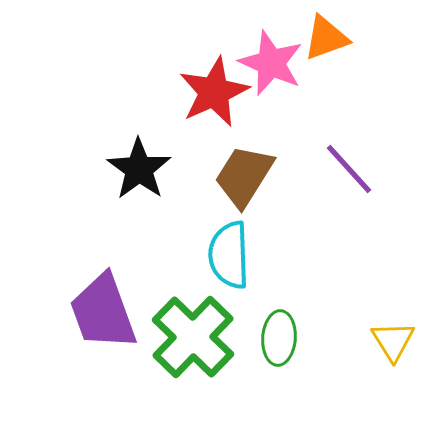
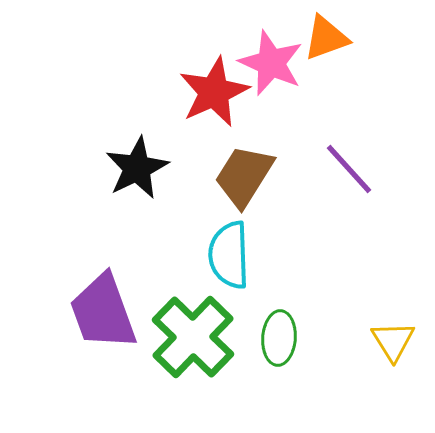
black star: moved 2 px left, 1 px up; rotated 10 degrees clockwise
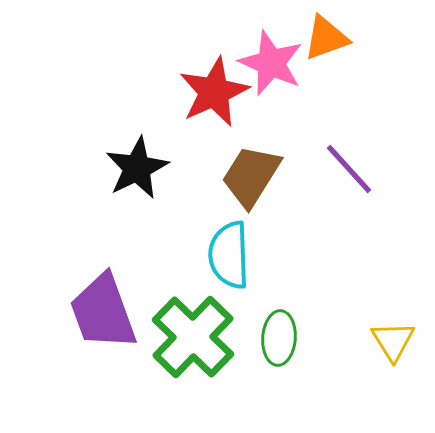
brown trapezoid: moved 7 px right
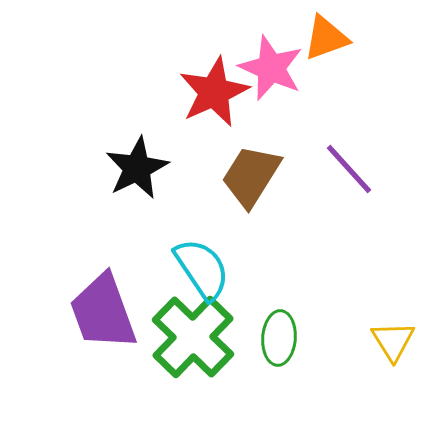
pink star: moved 5 px down
cyan semicircle: moved 27 px left, 14 px down; rotated 148 degrees clockwise
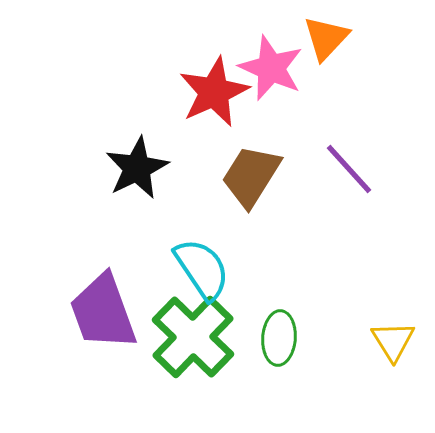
orange triangle: rotated 27 degrees counterclockwise
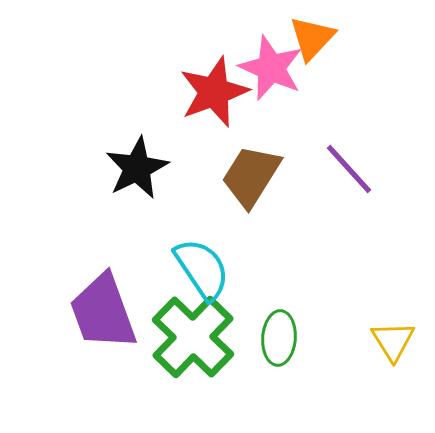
orange triangle: moved 14 px left
red star: rotated 4 degrees clockwise
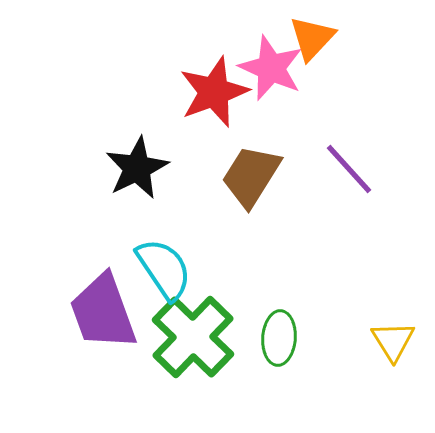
cyan semicircle: moved 38 px left
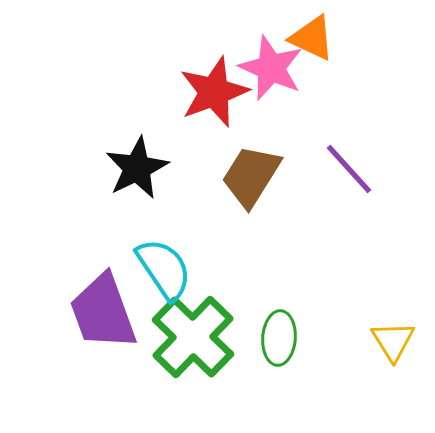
orange triangle: rotated 48 degrees counterclockwise
